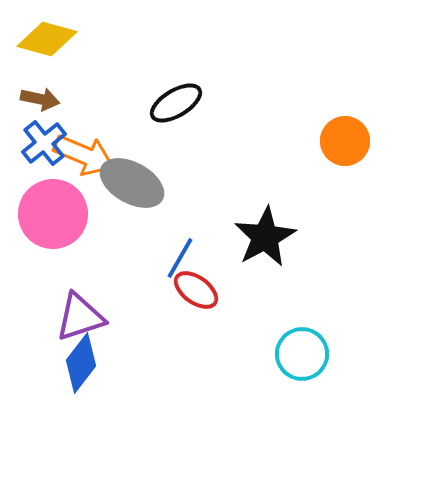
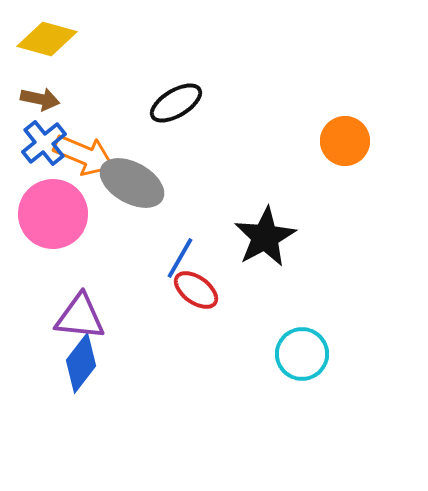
purple triangle: rotated 24 degrees clockwise
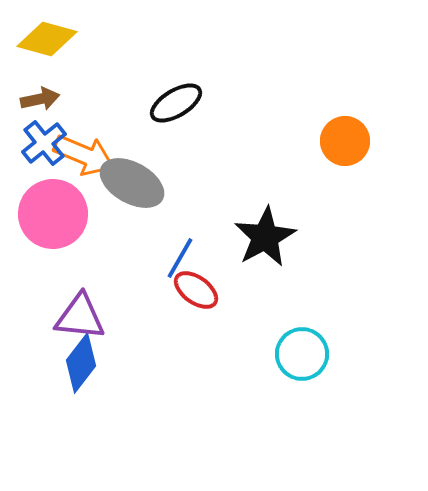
brown arrow: rotated 24 degrees counterclockwise
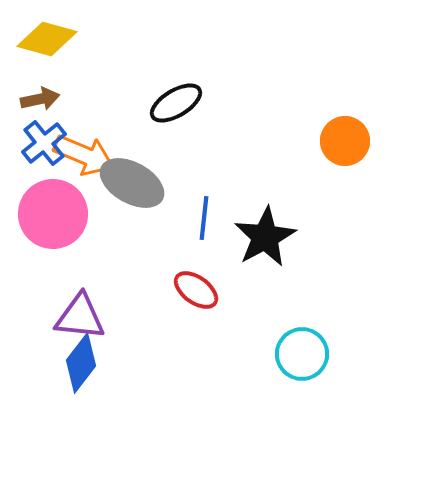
blue line: moved 24 px right, 40 px up; rotated 24 degrees counterclockwise
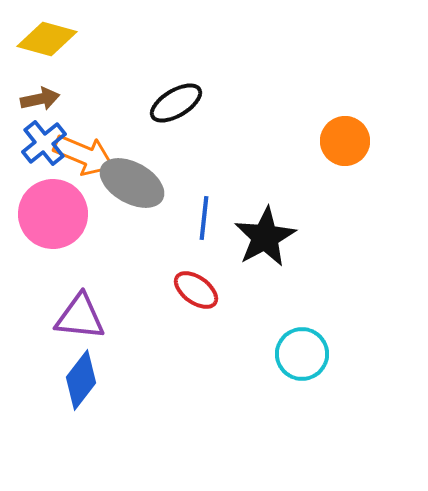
blue diamond: moved 17 px down
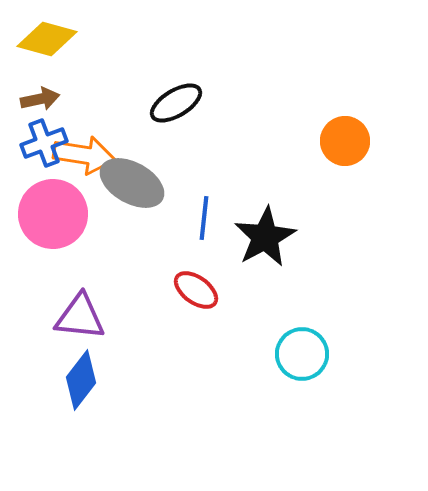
blue cross: rotated 18 degrees clockwise
orange arrow: rotated 14 degrees counterclockwise
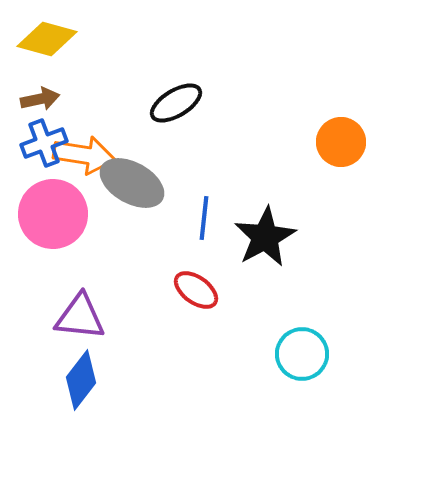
orange circle: moved 4 px left, 1 px down
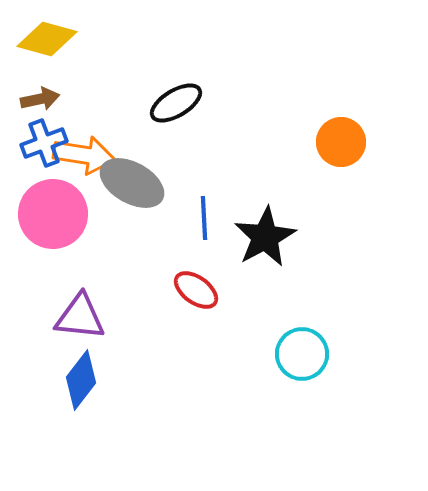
blue line: rotated 9 degrees counterclockwise
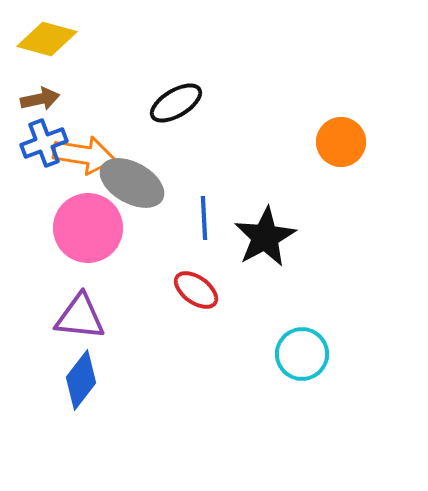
pink circle: moved 35 px right, 14 px down
